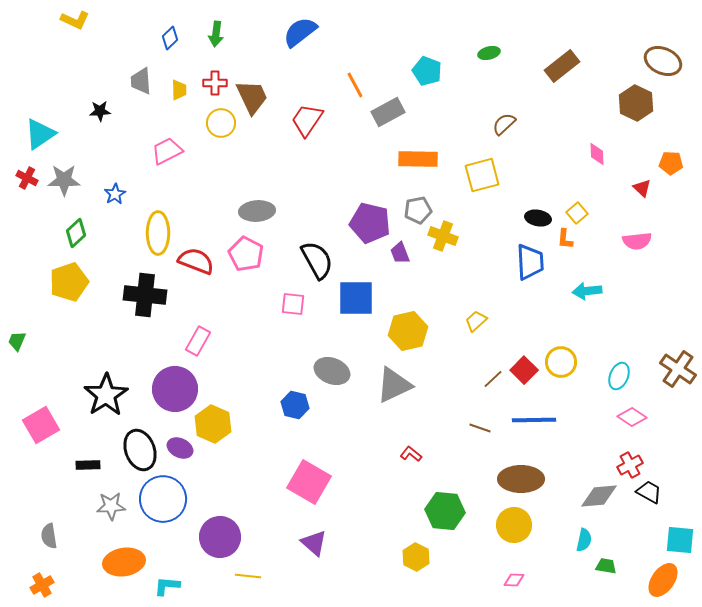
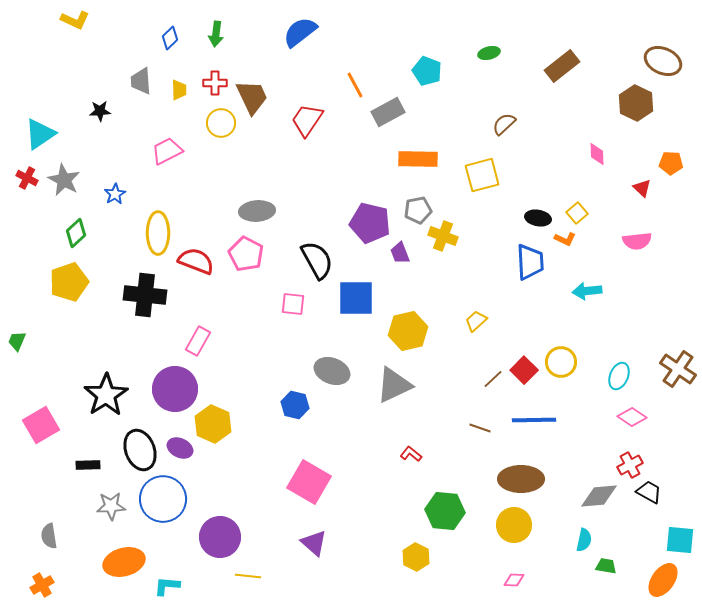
gray star at (64, 180): rotated 28 degrees clockwise
orange L-shape at (565, 239): rotated 70 degrees counterclockwise
orange ellipse at (124, 562): rotated 6 degrees counterclockwise
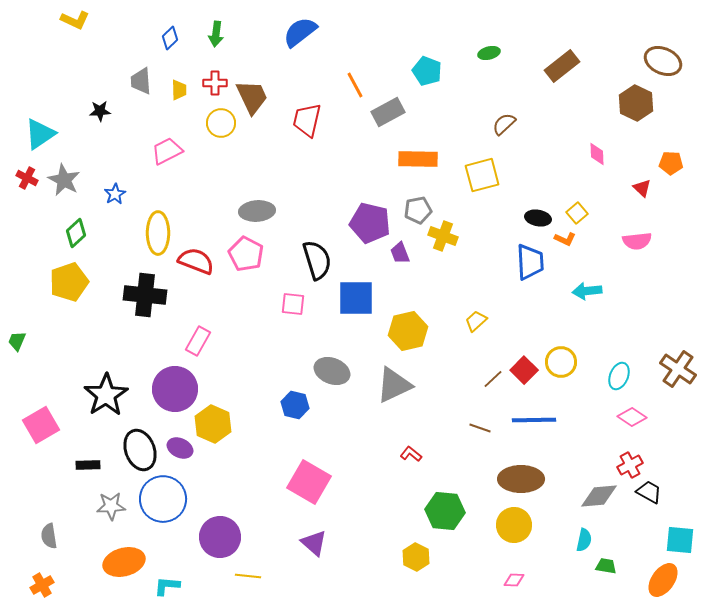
red trapezoid at (307, 120): rotated 21 degrees counterclockwise
black semicircle at (317, 260): rotated 12 degrees clockwise
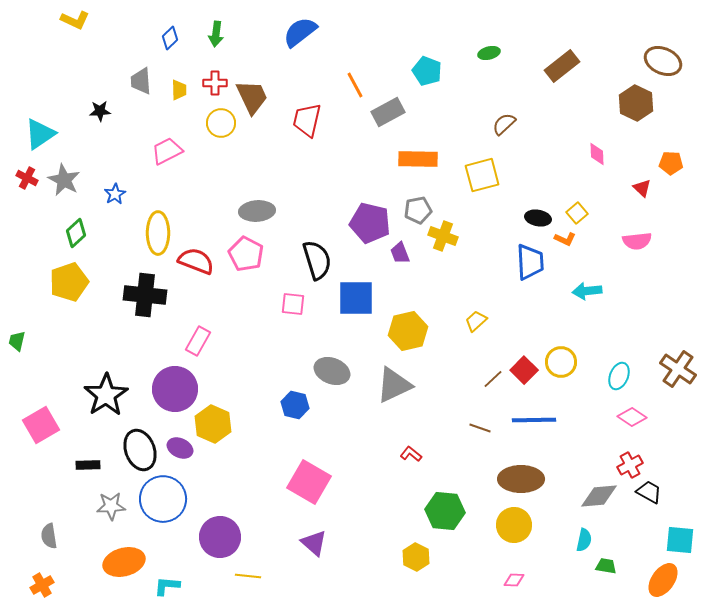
green trapezoid at (17, 341): rotated 10 degrees counterclockwise
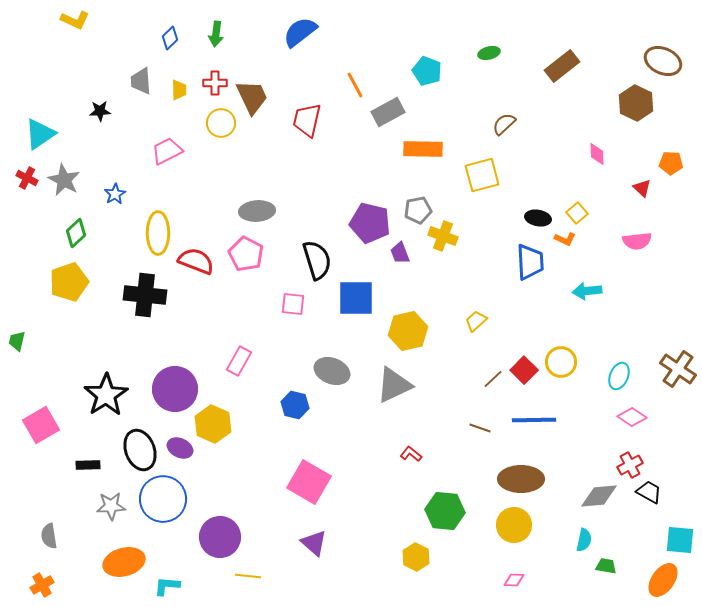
orange rectangle at (418, 159): moved 5 px right, 10 px up
pink rectangle at (198, 341): moved 41 px right, 20 px down
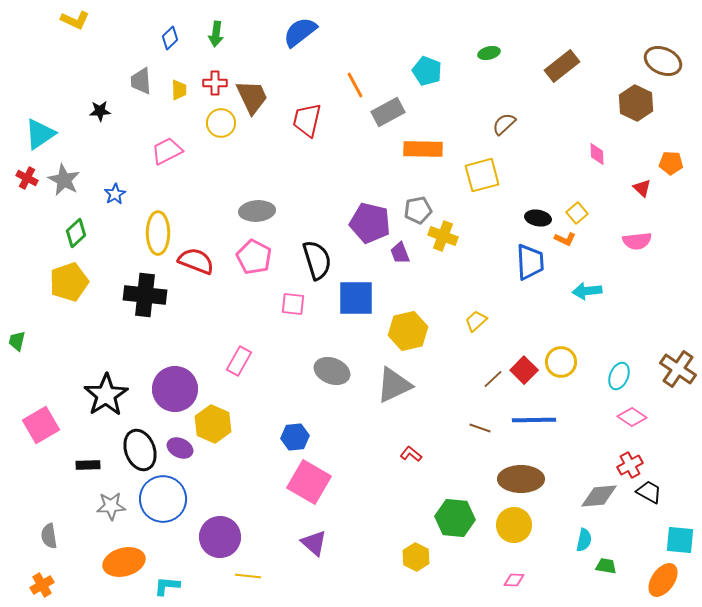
pink pentagon at (246, 254): moved 8 px right, 3 px down
blue hexagon at (295, 405): moved 32 px down; rotated 20 degrees counterclockwise
green hexagon at (445, 511): moved 10 px right, 7 px down
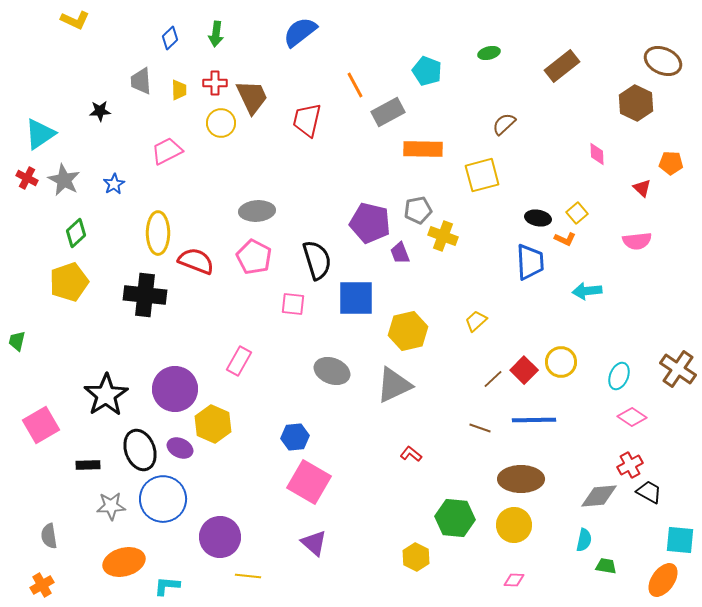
blue star at (115, 194): moved 1 px left, 10 px up
